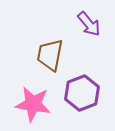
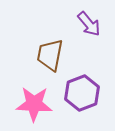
pink star: moved 1 px right; rotated 6 degrees counterclockwise
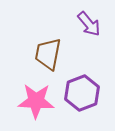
brown trapezoid: moved 2 px left, 1 px up
pink star: moved 2 px right, 3 px up
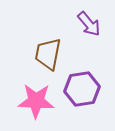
purple hexagon: moved 4 px up; rotated 12 degrees clockwise
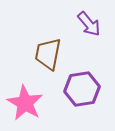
pink star: moved 11 px left, 2 px down; rotated 27 degrees clockwise
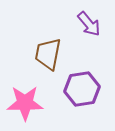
pink star: rotated 30 degrees counterclockwise
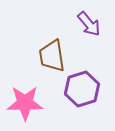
brown trapezoid: moved 4 px right, 2 px down; rotated 20 degrees counterclockwise
purple hexagon: rotated 8 degrees counterclockwise
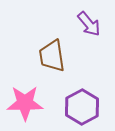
purple hexagon: moved 18 px down; rotated 12 degrees counterclockwise
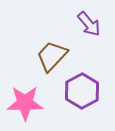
brown trapezoid: rotated 52 degrees clockwise
purple hexagon: moved 16 px up
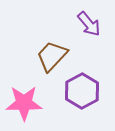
pink star: moved 1 px left
